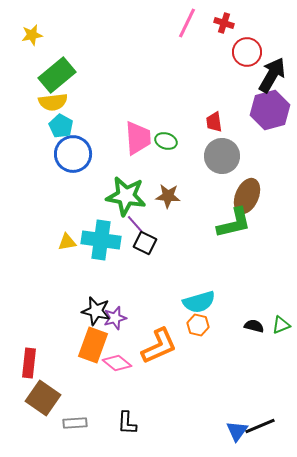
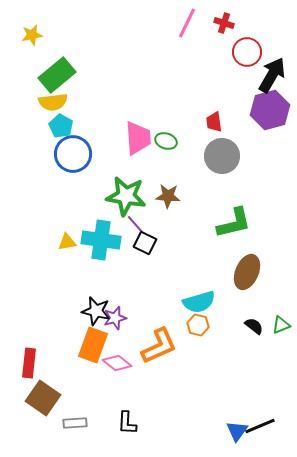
brown ellipse: moved 76 px down
black semicircle: rotated 24 degrees clockwise
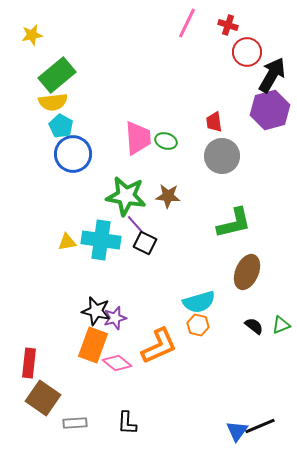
red cross: moved 4 px right, 2 px down
